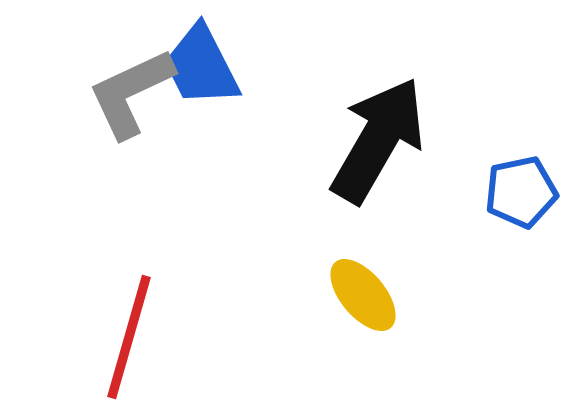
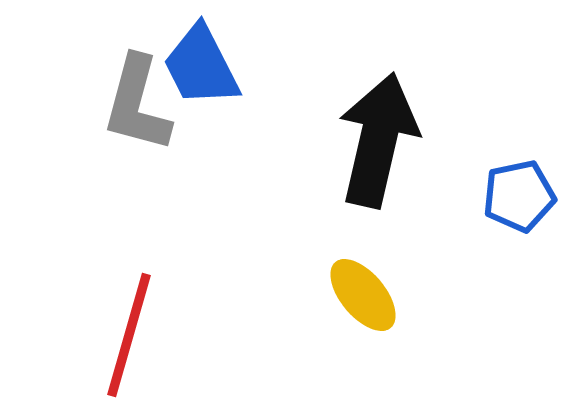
gray L-shape: moved 6 px right, 11 px down; rotated 50 degrees counterclockwise
black arrow: rotated 17 degrees counterclockwise
blue pentagon: moved 2 px left, 4 px down
red line: moved 2 px up
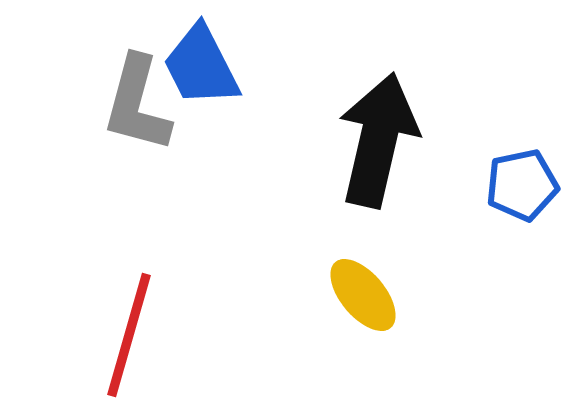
blue pentagon: moved 3 px right, 11 px up
